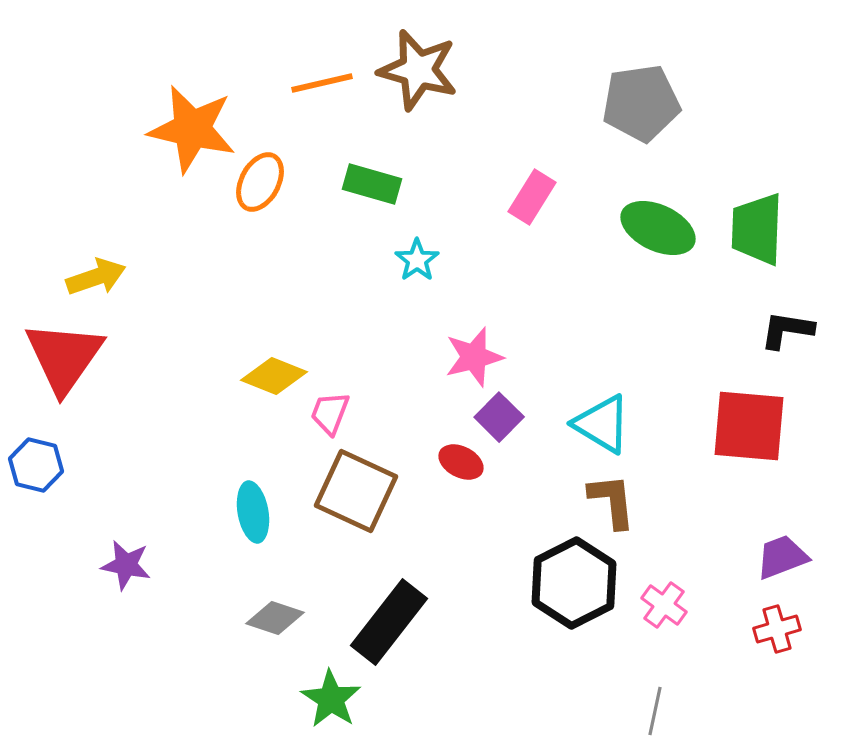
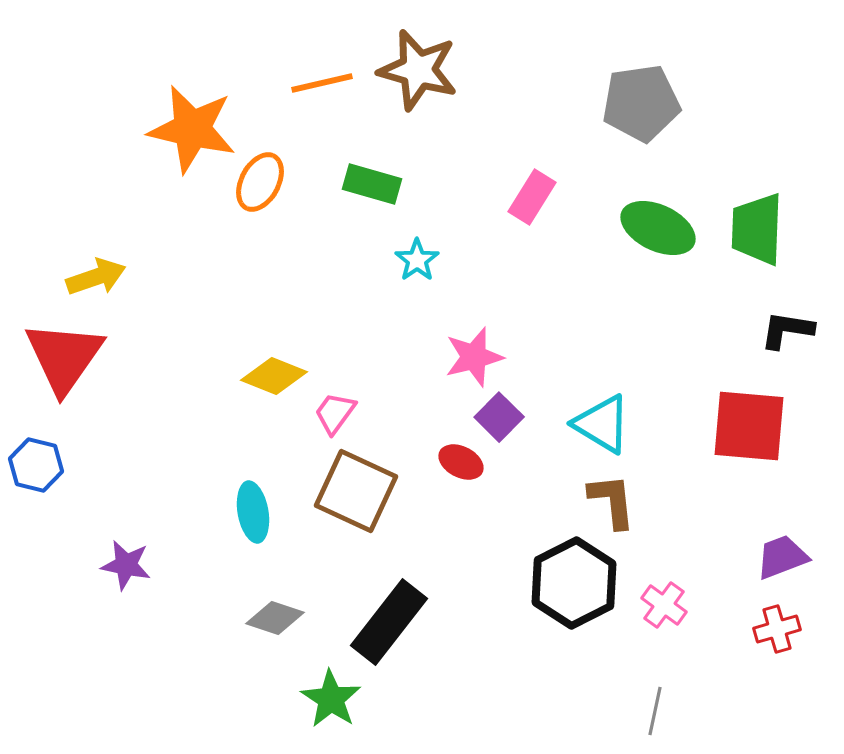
pink trapezoid: moved 5 px right; rotated 15 degrees clockwise
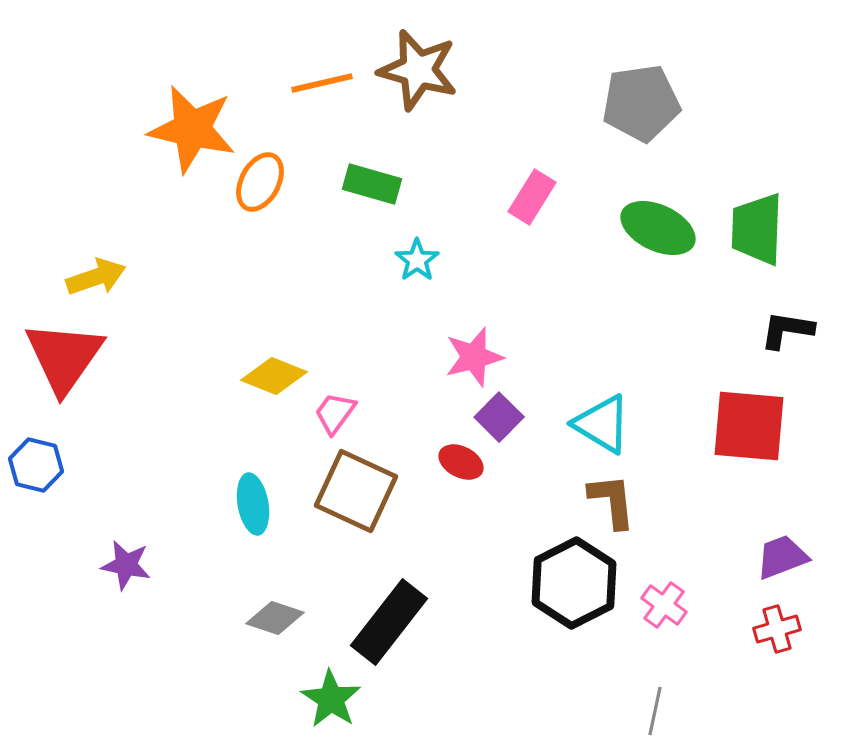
cyan ellipse: moved 8 px up
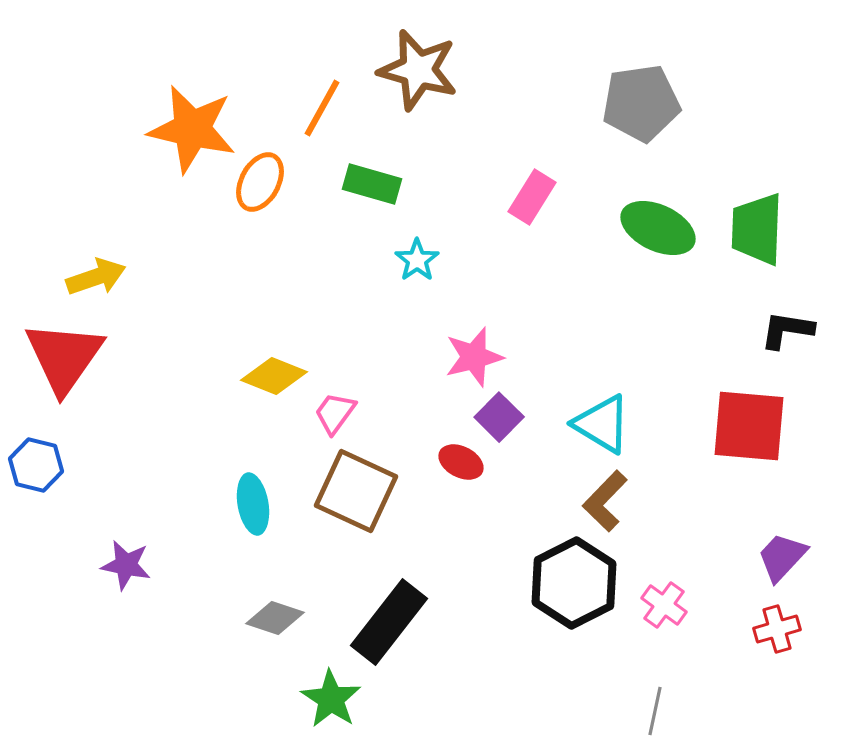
orange line: moved 25 px down; rotated 48 degrees counterclockwise
brown L-shape: moved 7 px left; rotated 130 degrees counterclockwise
purple trapezoid: rotated 26 degrees counterclockwise
